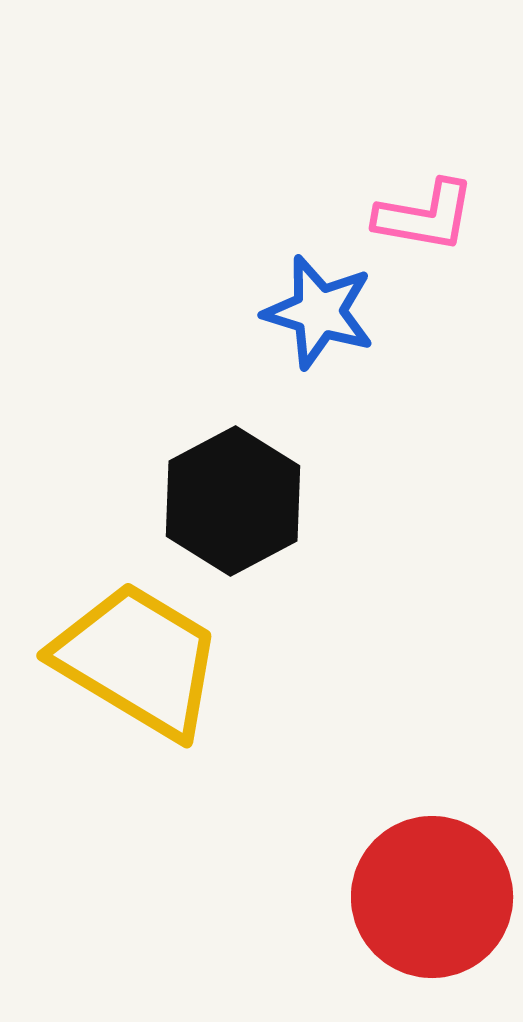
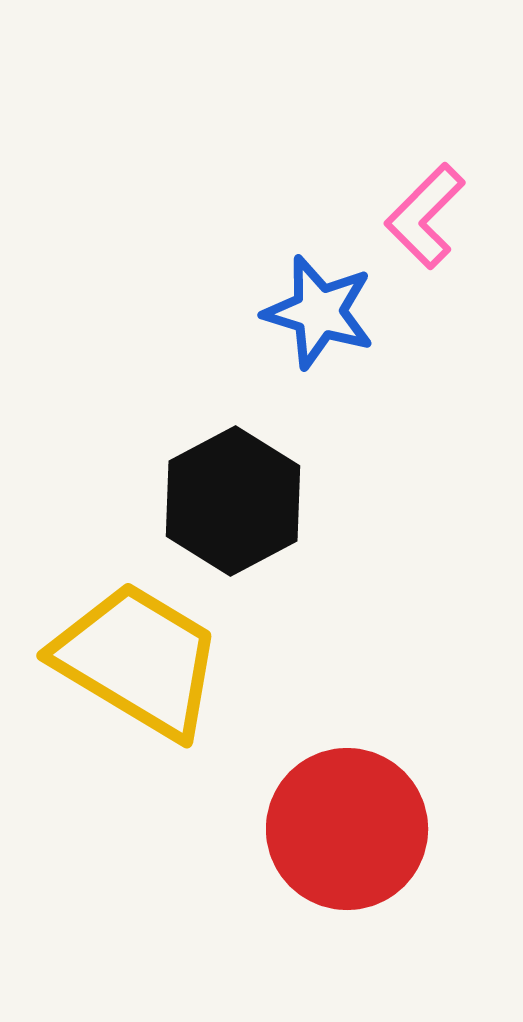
pink L-shape: rotated 125 degrees clockwise
red circle: moved 85 px left, 68 px up
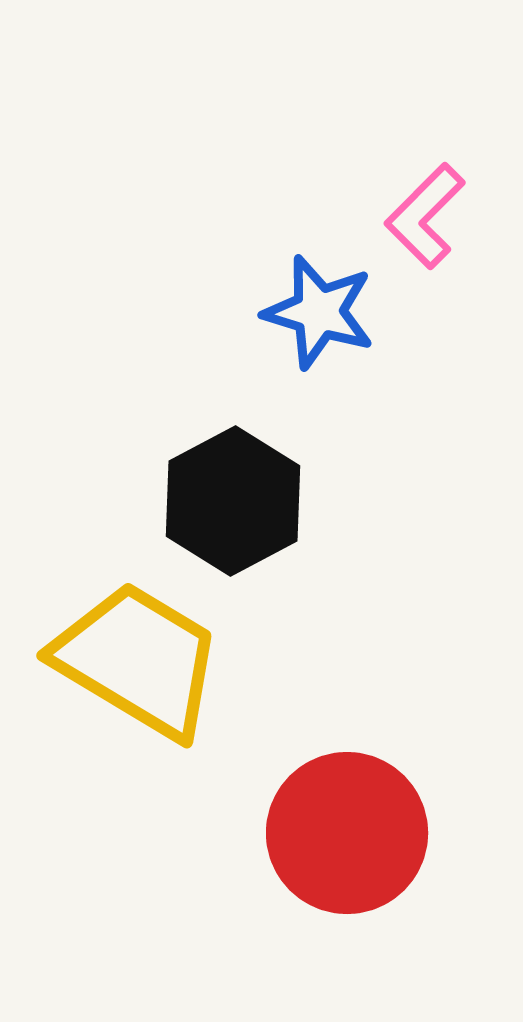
red circle: moved 4 px down
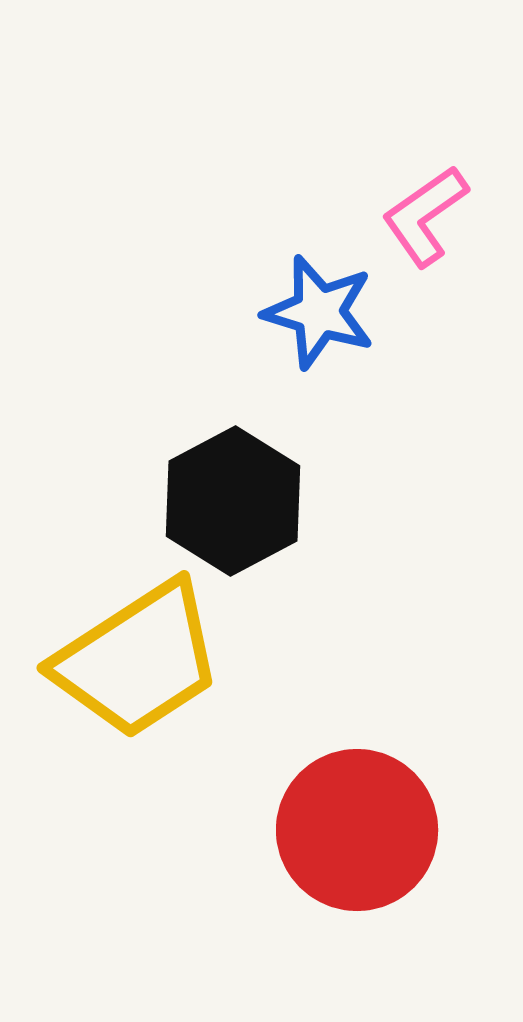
pink L-shape: rotated 10 degrees clockwise
yellow trapezoid: rotated 116 degrees clockwise
red circle: moved 10 px right, 3 px up
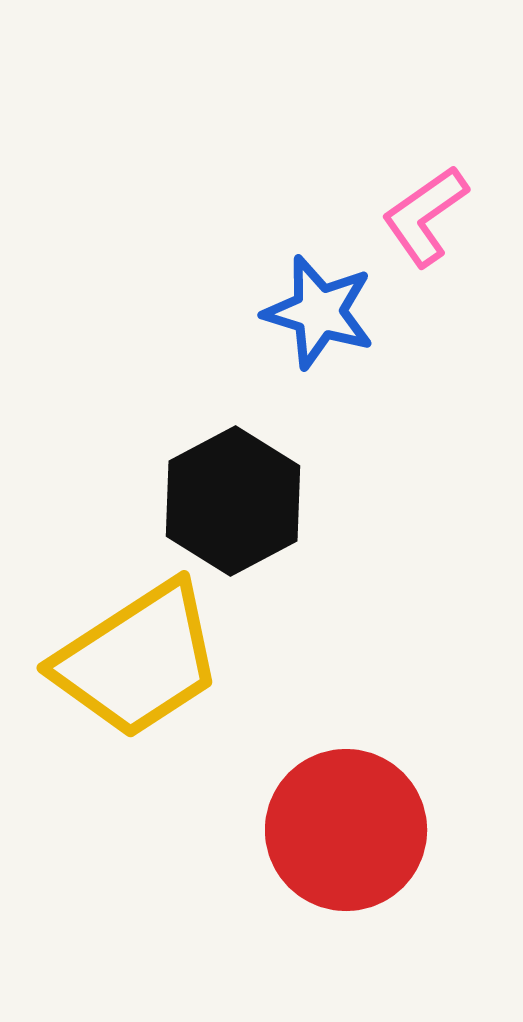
red circle: moved 11 px left
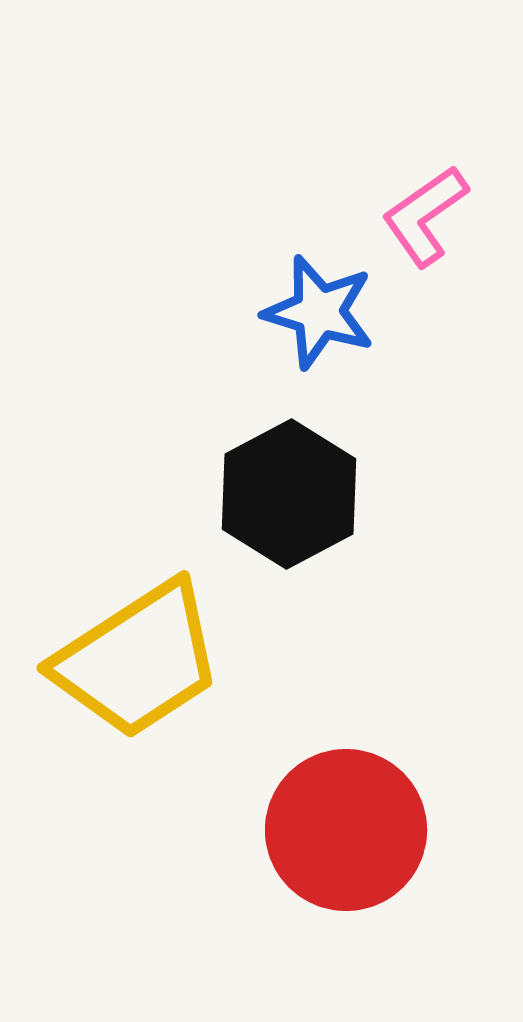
black hexagon: moved 56 px right, 7 px up
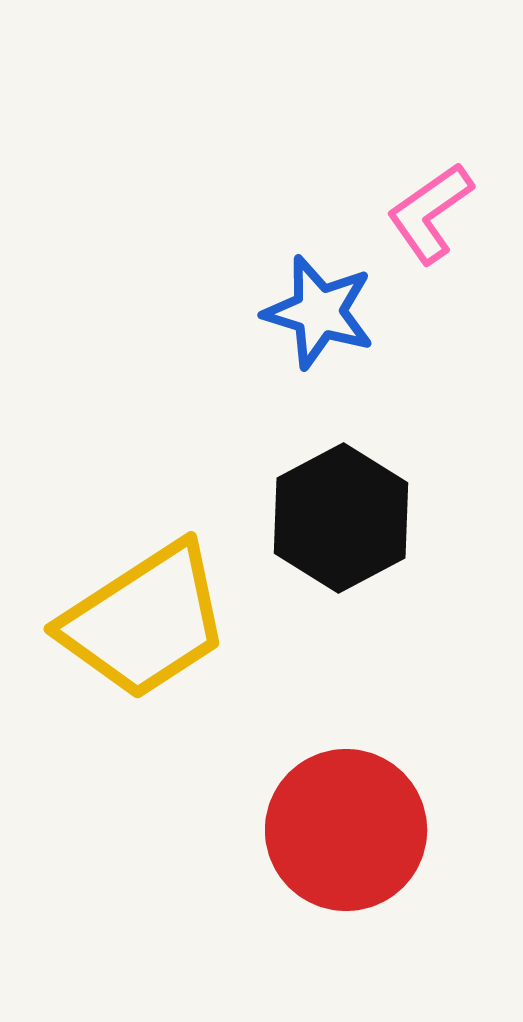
pink L-shape: moved 5 px right, 3 px up
black hexagon: moved 52 px right, 24 px down
yellow trapezoid: moved 7 px right, 39 px up
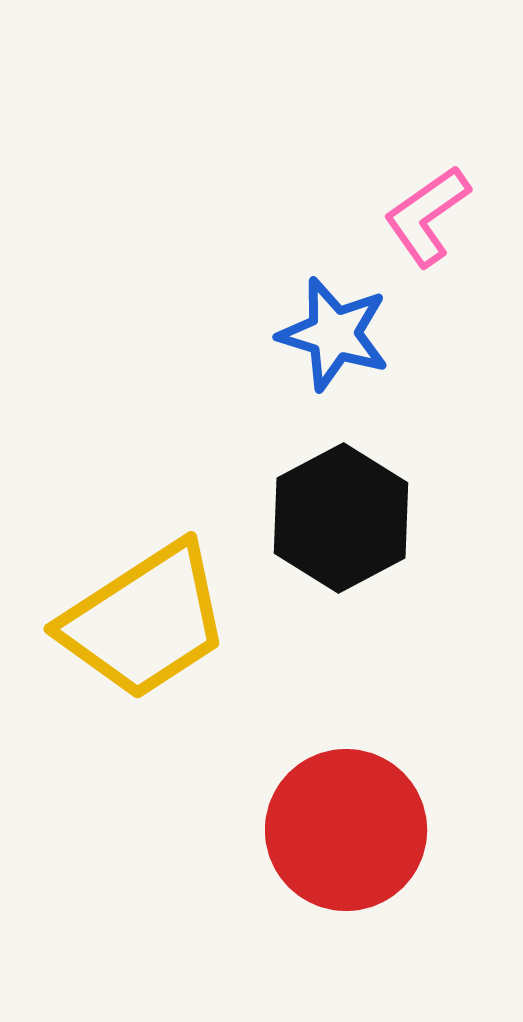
pink L-shape: moved 3 px left, 3 px down
blue star: moved 15 px right, 22 px down
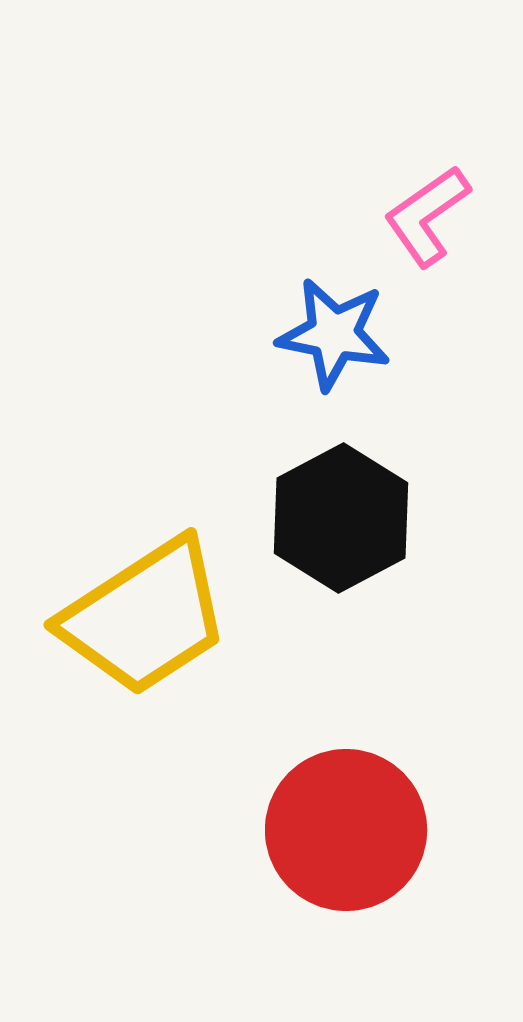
blue star: rotated 6 degrees counterclockwise
yellow trapezoid: moved 4 px up
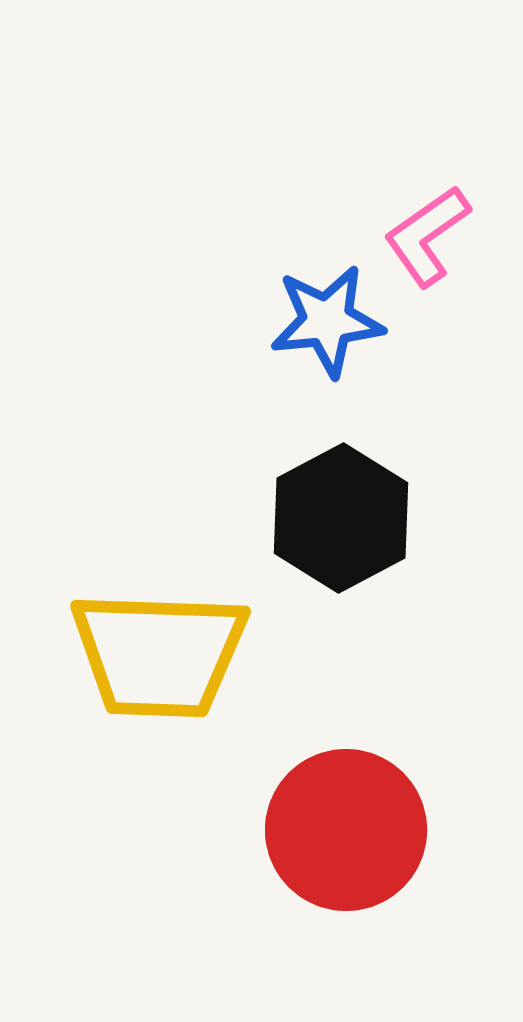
pink L-shape: moved 20 px down
blue star: moved 7 px left, 13 px up; rotated 17 degrees counterclockwise
yellow trapezoid: moved 14 px right, 37 px down; rotated 35 degrees clockwise
